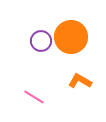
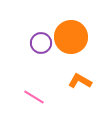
purple circle: moved 2 px down
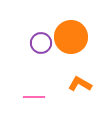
orange L-shape: moved 3 px down
pink line: rotated 30 degrees counterclockwise
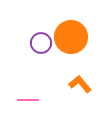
orange L-shape: rotated 20 degrees clockwise
pink line: moved 6 px left, 3 px down
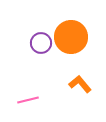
pink line: rotated 15 degrees counterclockwise
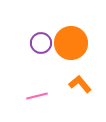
orange circle: moved 6 px down
pink line: moved 9 px right, 4 px up
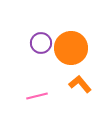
orange circle: moved 5 px down
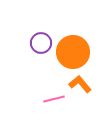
orange circle: moved 2 px right, 4 px down
pink line: moved 17 px right, 3 px down
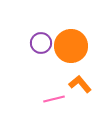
orange circle: moved 2 px left, 6 px up
